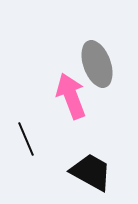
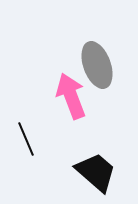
gray ellipse: moved 1 px down
black trapezoid: moved 5 px right; rotated 12 degrees clockwise
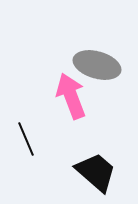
gray ellipse: rotated 54 degrees counterclockwise
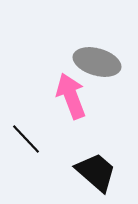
gray ellipse: moved 3 px up
black line: rotated 20 degrees counterclockwise
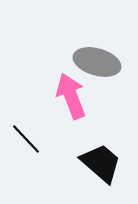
black trapezoid: moved 5 px right, 9 px up
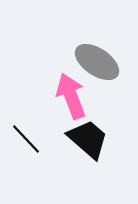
gray ellipse: rotated 18 degrees clockwise
black trapezoid: moved 13 px left, 24 px up
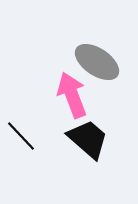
pink arrow: moved 1 px right, 1 px up
black line: moved 5 px left, 3 px up
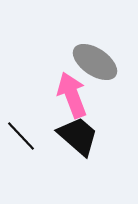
gray ellipse: moved 2 px left
black trapezoid: moved 10 px left, 3 px up
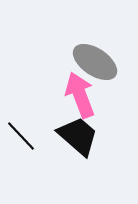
pink arrow: moved 8 px right
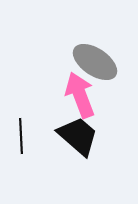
black line: rotated 40 degrees clockwise
